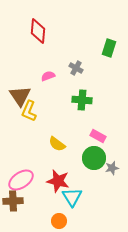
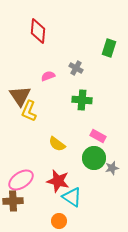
cyan triangle: rotated 25 degrees counterclockwise
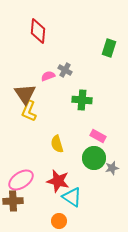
gray cross: moved 11 px left, 2 px down
brown triangle: moved 5 px right, 2 px up
yellow semicircle: rotated 36 degrees clockwise
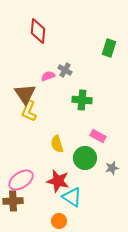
green circle: moved 9 px left
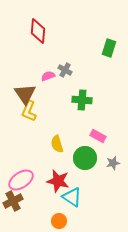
gray star: moved 1 px right, 5 px up
brown cross: rotated 24 degrees counterclockwise
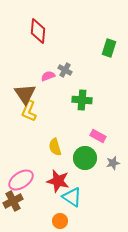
yellow semicircle: moved 2 px left, 3 px down
orange circle: moved 1 px right
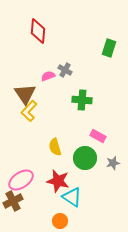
yellow L-shape: rotated 20 degrees clockwise
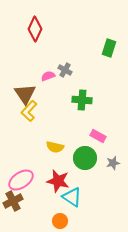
red diamond: moved 3 px left, 2 px up; rotated 20 degrees clockwise
yellow semicircle: rotated 60 degrees counterclockwise
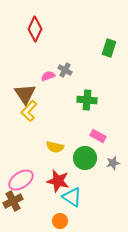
green cross: moved 5 px right
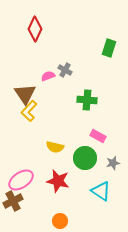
cyan triangle: moved 29 px right, 6 px up
